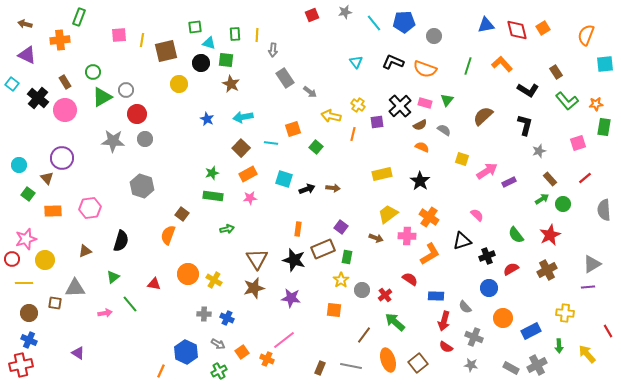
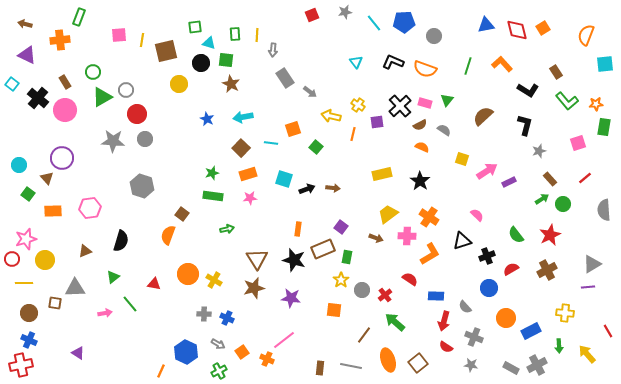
orange rectangle at (248, 174): rotated 12 degrees clockwise
orange circle at (503, 318): moved 3 px right
brown rectangle at (320, 368): rotated 16 degrees counterclockwise
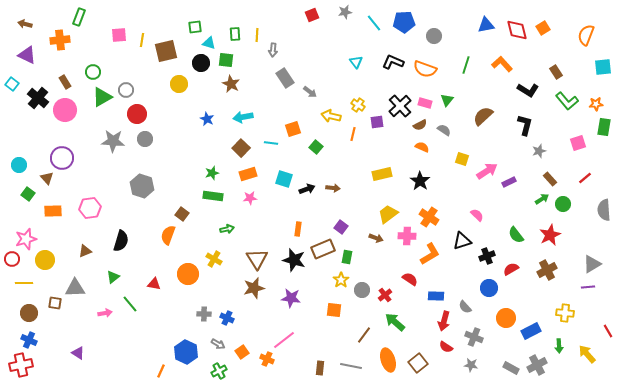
cyan square at (605, 64): moved 2 px left, 3 px down
green line at (468, 66): moved 2 px left, 1 px up
yellow cross at (214, 280): moved 21 px up
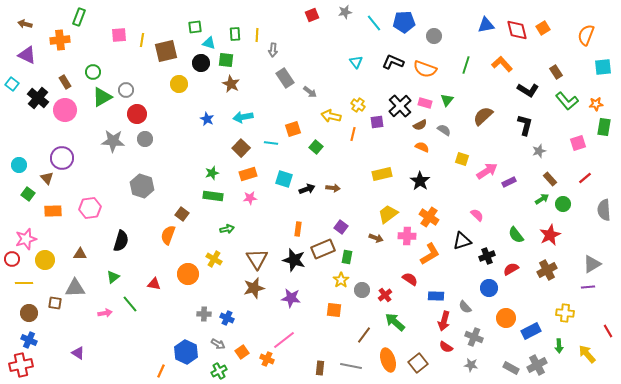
brown triangle at (85, 251): moved 5 px left, 3 px down; rotated 24 degrees clockwise
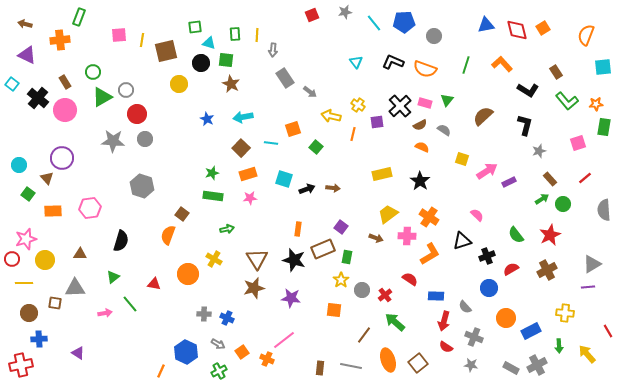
blue cross at (29, 340): moved 10 px right, 1 px up; rotated 28 degrees counterclockwise
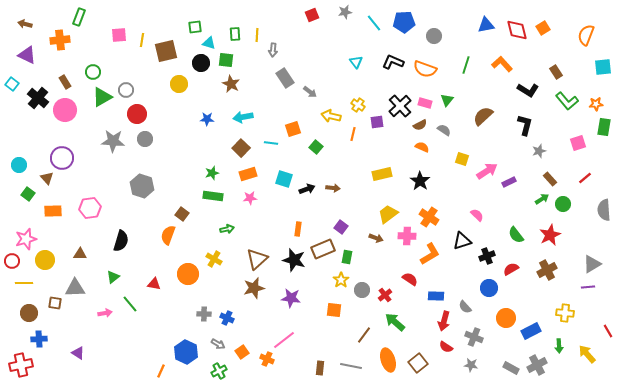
blue star at (207, 119): rotated 24 degrees counterclockwise
red circle at (12, 259): moved 2 px down
brown triangle at (257, 259): rotated 20 degrees clockwise
